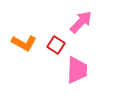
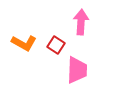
pink arrow: rotated 40 degrees counterclockwise
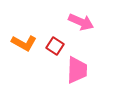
pink arrow: rotated 110 degrees clockwise
red square: moved 1 px left, 1 px down
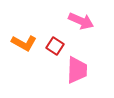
pink arrow: moved 1 px up
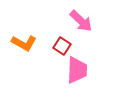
pink arrow: rotated 20 degrees clockwise
red square: moved 7 px right
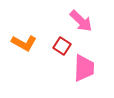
pink trapezoid: moved 7 px right, 2 px up
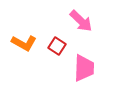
red square: moved 5 px left
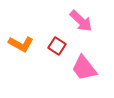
orange L-shape: moved 3 px left, 1 px down
pink trapezoid: rotated 140 degrees clockwise
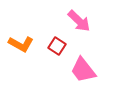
pink arrow: moved 2 px left
pink trapezoid: moved 1 px left, 2 px down
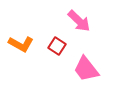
pink trapezoid: moved 3 px right, 1 px up
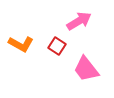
pink arrow: rotated 75 degrees counterclockwise
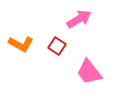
pink arrow: moved 2 px up
pink trapezoid: moved 3 px right, 3 px down
